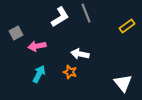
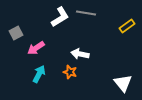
gray line: rotated 60 degrees counterclockwise
pink arrow: moved 1 px left, 2 px down; rotated 24 degrees counterclockwise
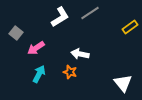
gray line: moved 4 px right; rotated 42 degrees counterclockwise
yellow rectangle: moved 3 px right, 1 px down
gray square: rotated 24 degrees counterclockwise
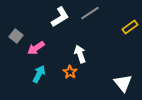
gray square: moved 3 px down
white arrow: rotated 60 degrees clockwise
orange star: rotated 16 degrees clockwise
